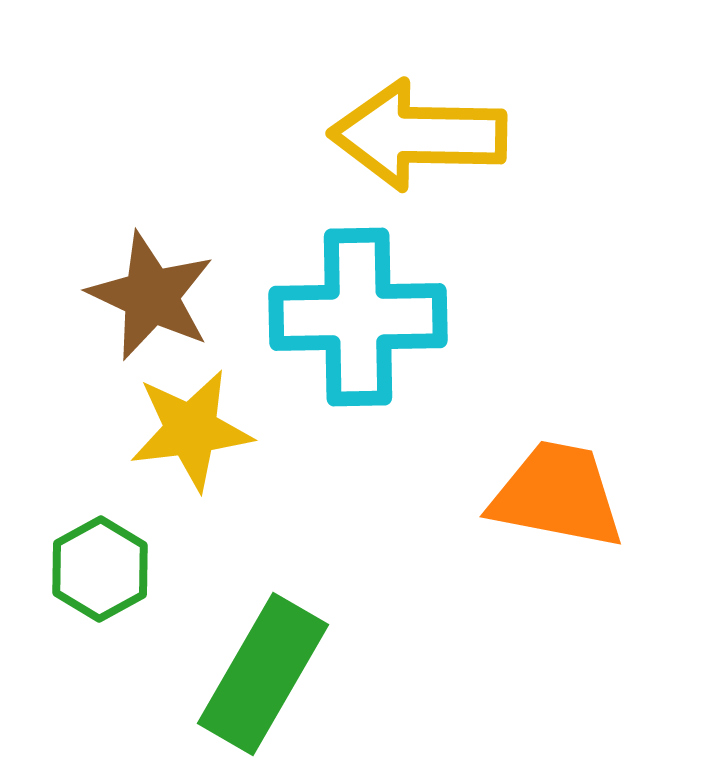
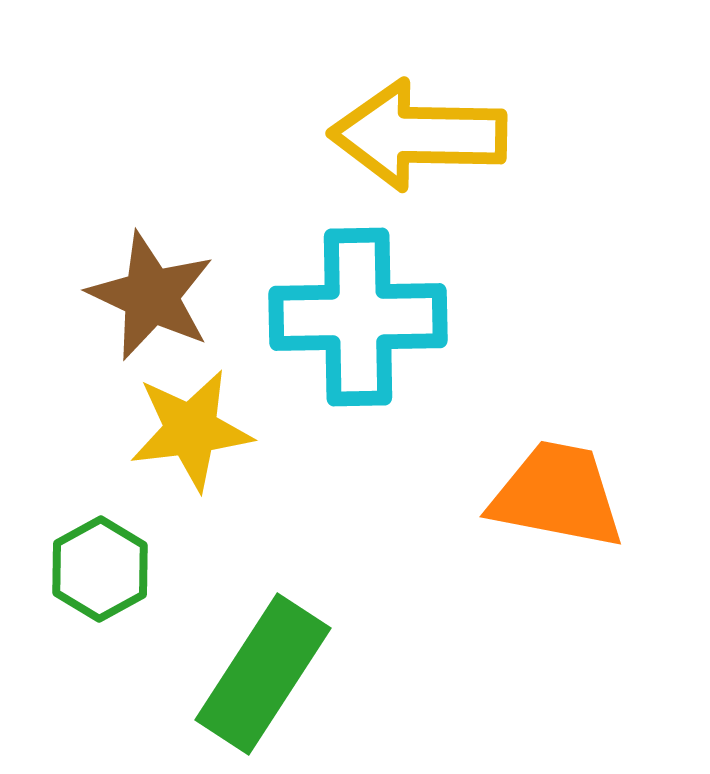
green rectangle: rotated 3 degrees clockwise
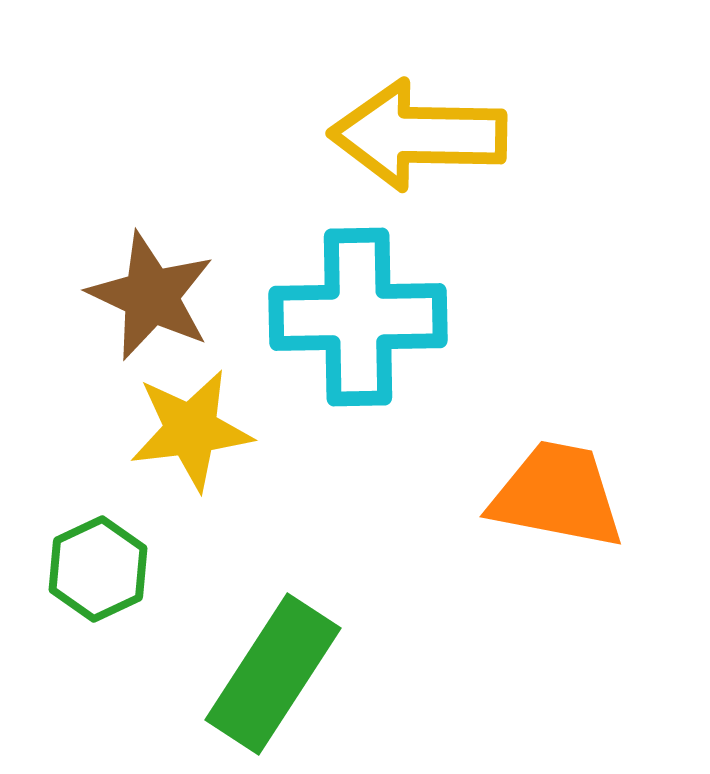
green hexagon: moved 2 px left; rotated 4 degrees clockwise
green rectangle: moved 10 px right
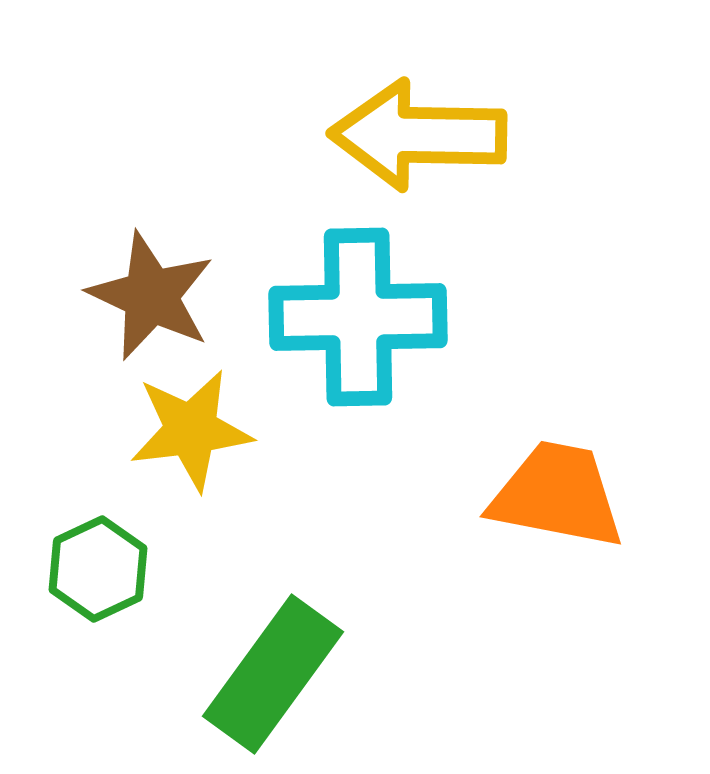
green rectangle: rotated 3 degrees clockwise
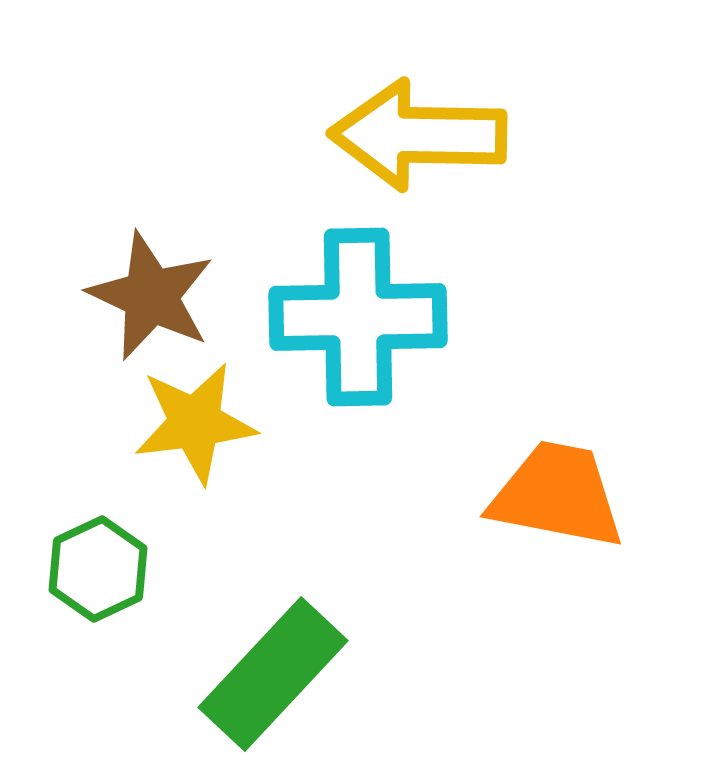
yellow star: moved 4 px right, 7 px up
green rectangle: rotated 7 degrees clockwise
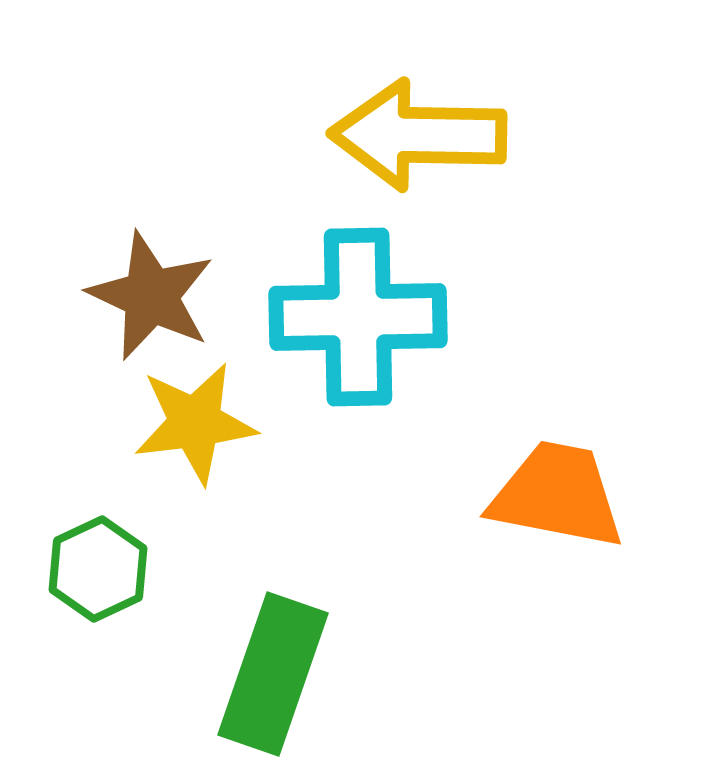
green rectangle: rotated 24 degrees counterclockwise
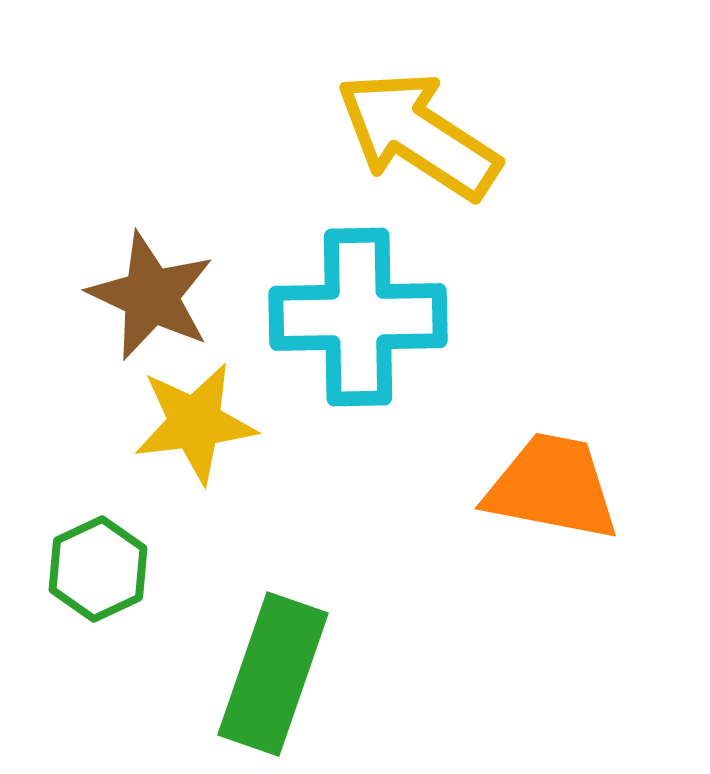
yellow arrow: rotated 32 degrees clockwise
orange trapezoid: moved 5 px left, 8 px up
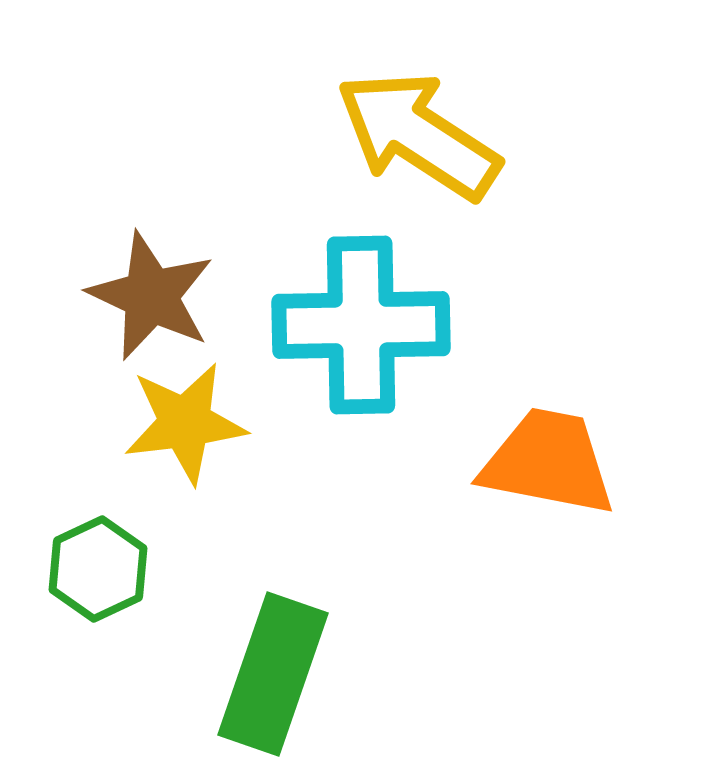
cyan cross: moved 3 px right, 8 px down
yellow star: moved 10 px left
orange trapezoid: moved 4 px left, 25 px up
